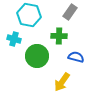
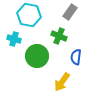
green cross: rotated 21 degrees clockwise
blue semicircle: rotated 98 degrees counterclockwise
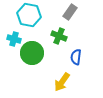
green circle: moved 5 px left, 3 px up
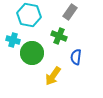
cyan cross: moved 1 px left, 1 px down
yellow arrow: moved 9 px left, 6 px up
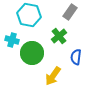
green cross: rotated 28 degrees clockwise
cyan cross: moved 1 px left
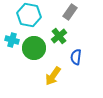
green circle: moved 2 px right, 5 px up
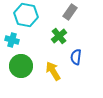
cyan hexagon: moved 3 px left
green circle: moved 13 px left, 18 px down
yellow arrow: moved 5 px up; rotated 114 degrees clockwise
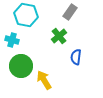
yellow arrow: moved 9 px left, 9 px down
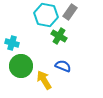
cyan hexagon: moved 20 px right
green cross: rotated 21 degrees counterclockwise
cyan cross: moved 3 px down
blue semicircle: moved 13 px left, 9 px down; rotated 105 degrees clockwise
